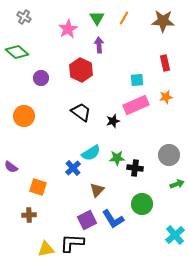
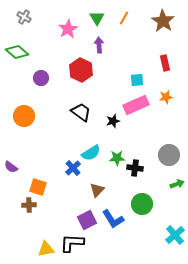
brown star: rotated 30 degrees clockwise
brown cross: moved 10 px up
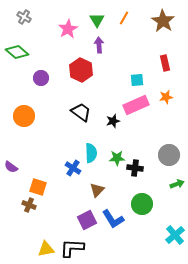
green triangle: moved 2 px down
cyan semicircle: rotated 60 degrees counterclockwise
blue cross: rotated 14 degrees counterclockwise
brown cross: rotated 24 degrees clockwise
black L-shape: moved 5 px down
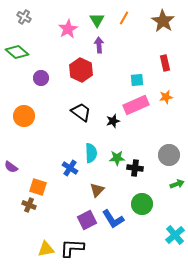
blue cross: moved 3 px left
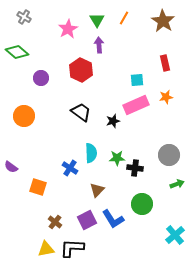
brown cross: moved 26 px right, 17 px down; rotated 16 degrees clockwise
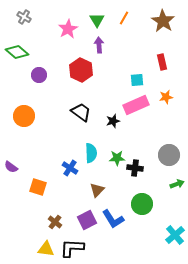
red rectangle: moved 3 px left, 1 px up
purple circle: moved 2 px left, 3 px up
yellow triangle: rotated 18 degrees clockwise
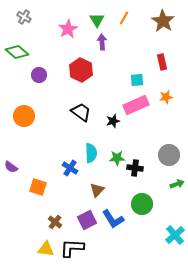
purple arrow: moved 3 px right, 3 px up
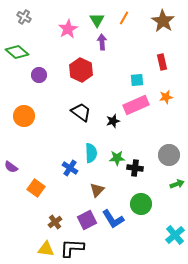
orange square: moved 2 px left, 1 px down; rotated 18 degrees clockwise
green circle: moved 1 px left
brown cross: rotated 16 degrees clockwise
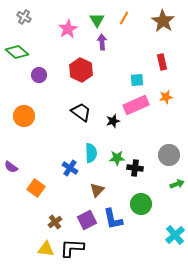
blue L-shape: rotated 20 degrees clockwise
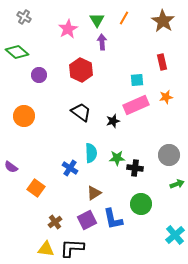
brown triangle: moved 3 px left, 3 px down; rotated 14 degrees clockwise
